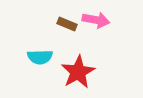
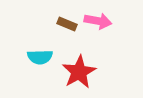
pink arrow: moved 2 px right, 1 px down
red star: moved 1 px right
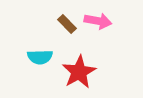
brown rectangle: rotated 24 degrees clockwise
